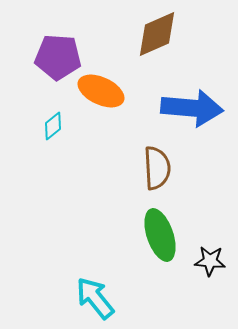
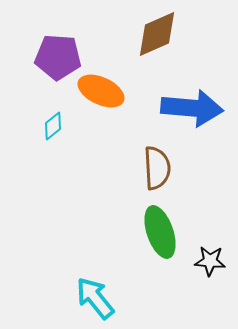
green ellipse: moved 3 px up
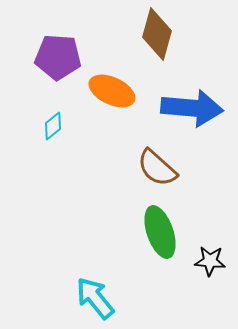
brown diamond: rotated 51 degrees counterclockwise
orange ellipse: moved 11 px right
brown semicircle: rotated 135 degrees clockwise
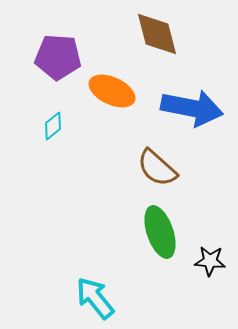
brown diamond: rotated 30 degrees counterclockwise
blue arrow: rotated 6 degrees clockwise
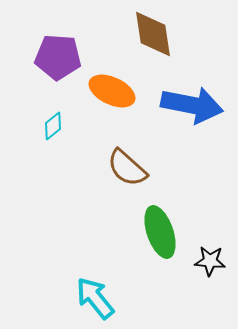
brown diamond: moved 4 px left; rotated 6 degrees clockwise
blue arrow: moved 3 px up
brown semicircle: moved 30 px left
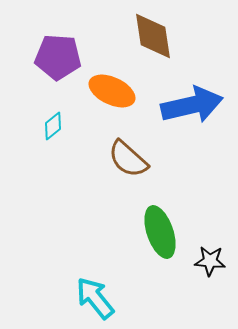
brown diamond: moved 2 px down
blue arrow: rotated 24 degrees counterclockwise
brown semicircle: moved 1 px right, 9 px up
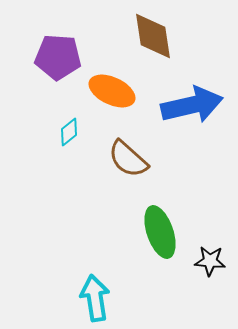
cyan diamond: moved 16 px right, 6 px down
cyan arrow: rotated 30 degrees clockwise
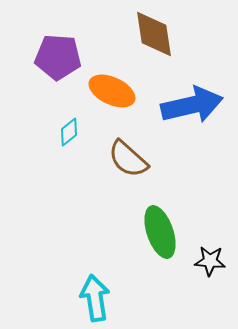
brown diamond: moved 1 px right, 2 px up
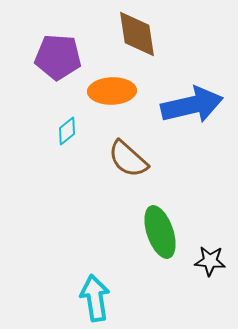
brown diamond: moved 17 px left
orange ellipse: rotated 27 degrees counterclockwise
cyan diamond: moved 2 px left, 1 px up
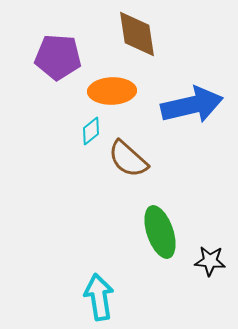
cyan diamond: moved 24 px right
cyan arrow: moved 4 px right, 1 px up
